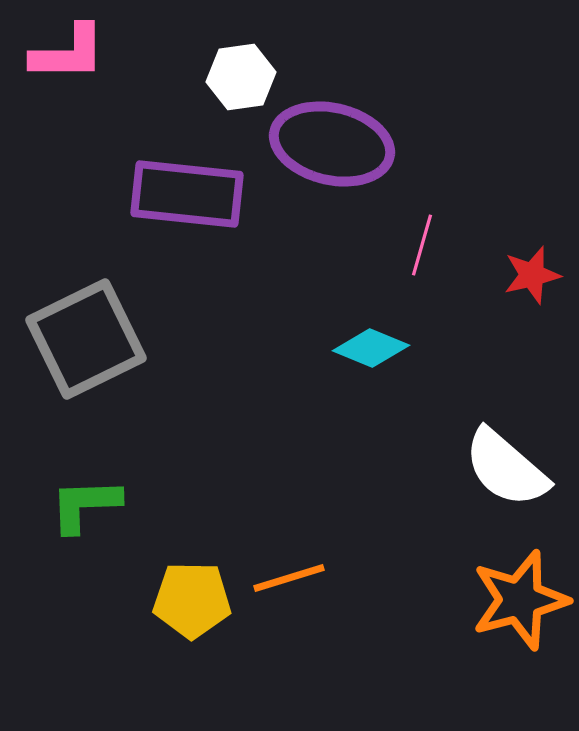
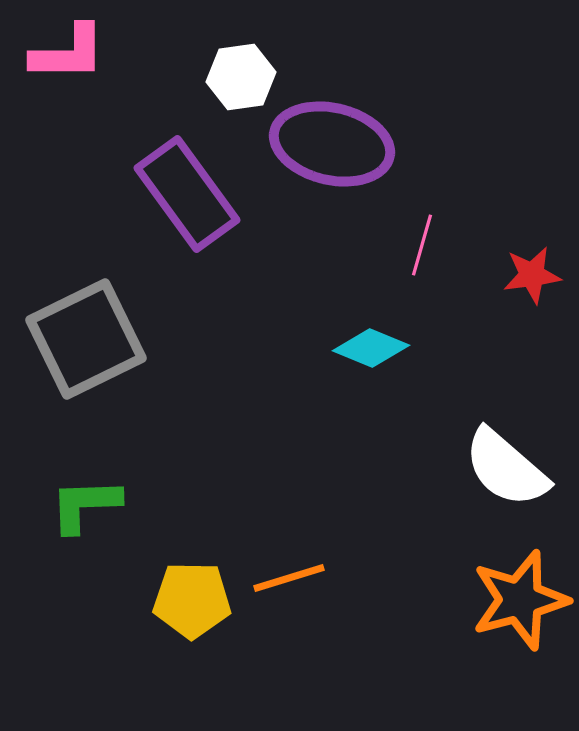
purple rectangle: rotated 48 degrees clockwise
red star: rotated 6 degrees clockwise
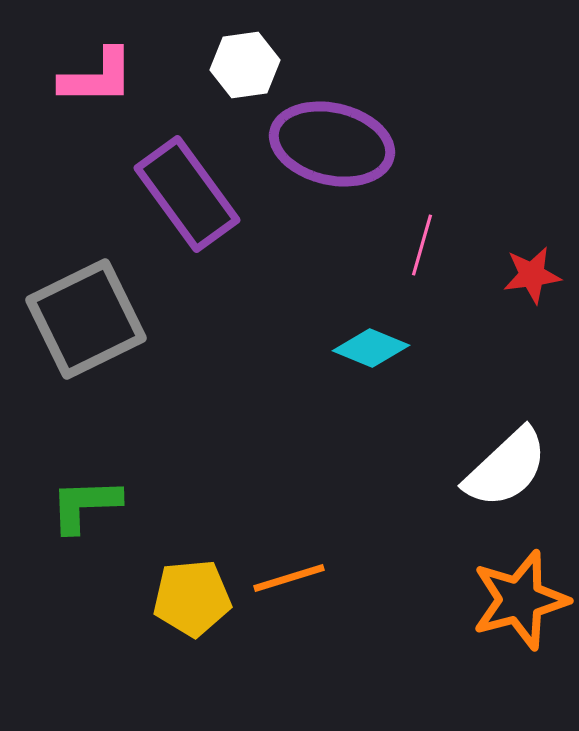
pink L-shape: moved 29 px right, 24 px down
white hexagon: moved 4 px right, 12 px up
gray square: moved 20 px up
white semicircle: rotated 84 degrees counterclockwise
yellow pentagon: moved 2 px up; rotated 6 degrees counterclockwise
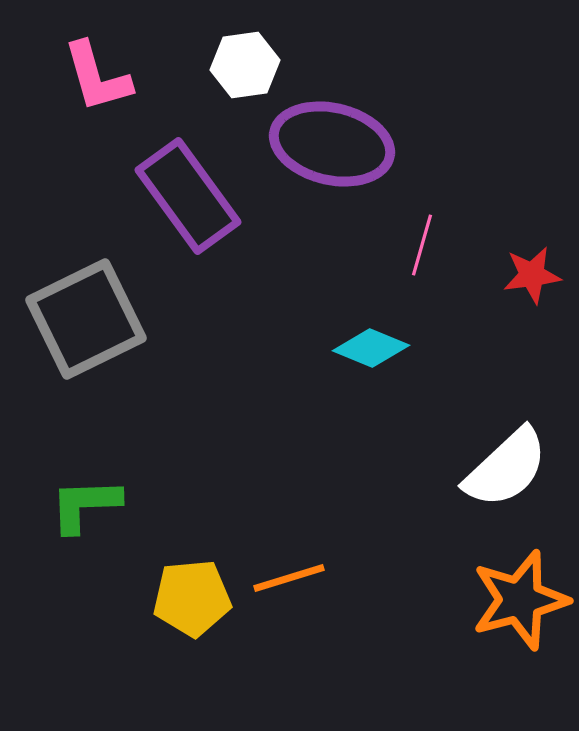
pink L-shape: rotated 74 degrees clockwise
purple rectangle: moved 1 px right, 2 px down
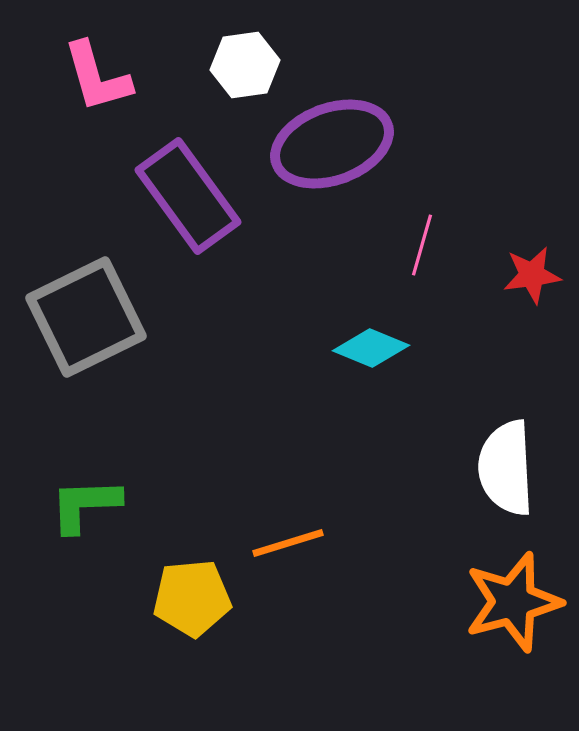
purple ellipse: rotated 33 degrees counterclockwise
gray square: moved 2 px up
white semicircle: rotated 130 degrees clockwise
orange line: moved 1 px left, 35 px up
orange star: moved 7 px left, 2 px down
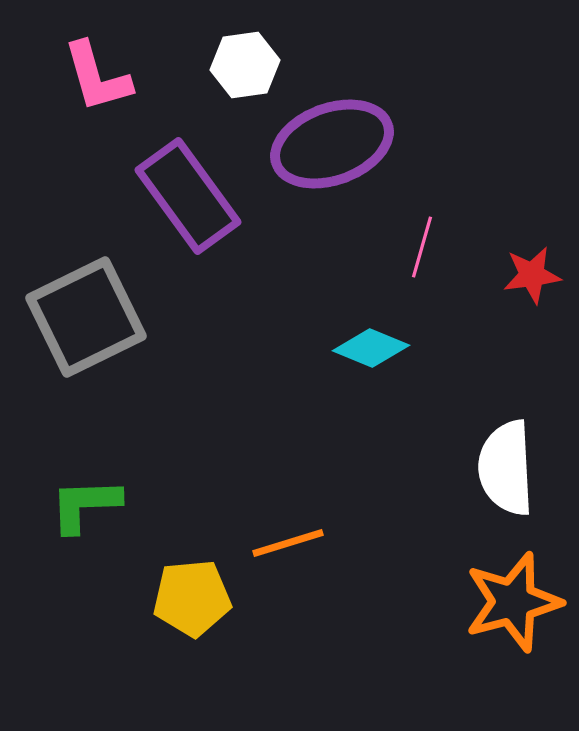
pink line: moved 2 px down
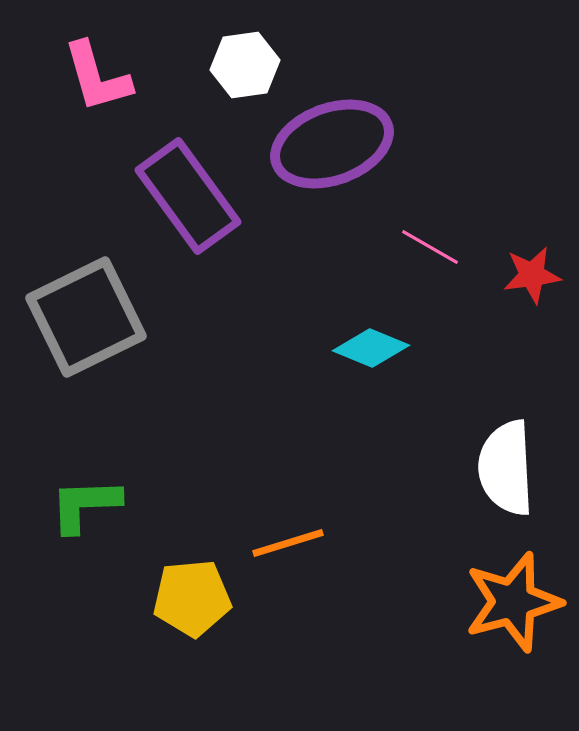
pink line: moved 8 px right; rotated 76 degrees counterclockwise
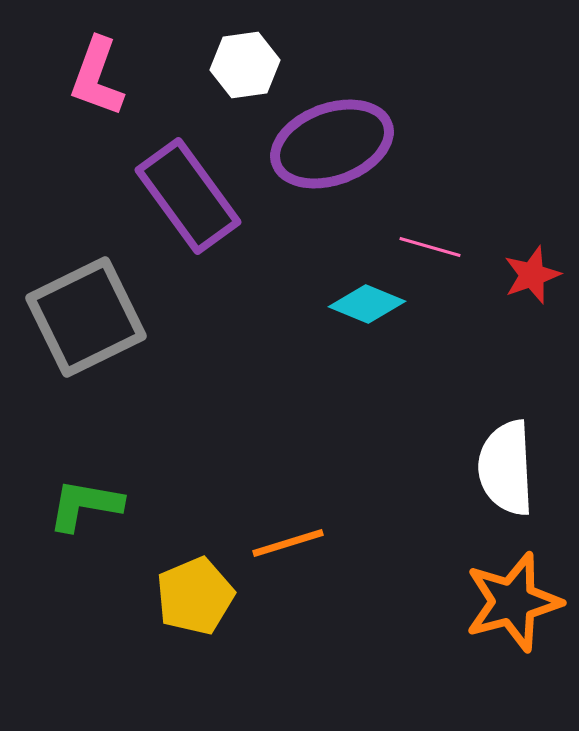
pink L-shape: rotated 36 degrees clockwise
pink line: rotated 14 degrees counterclockwise
red star: rotated 12 degrees counterclockwise
cyan diamond: moved 4 px left, 44 px up
green L-shape: rotated 12 degrees clockwise
yellow pentagon: moved 3 px right, 2 px up; rotated 18 degrees counterclockwise
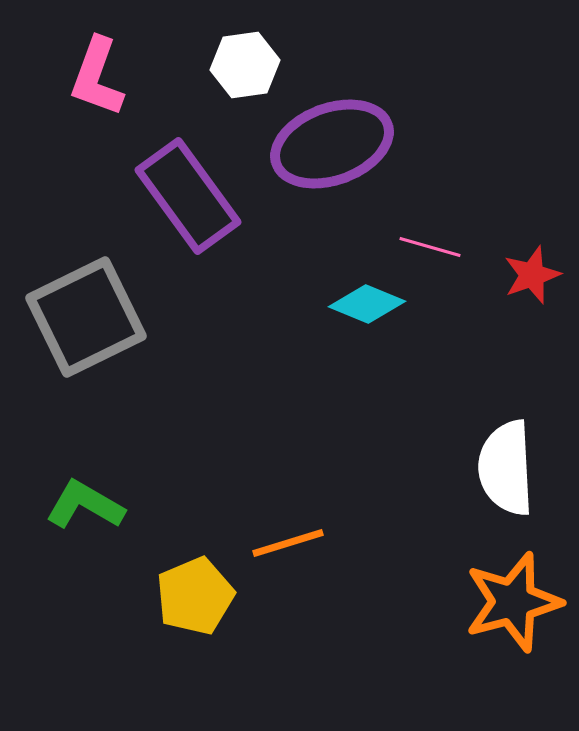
green L-shape: rotated 20 degrees clockwise
